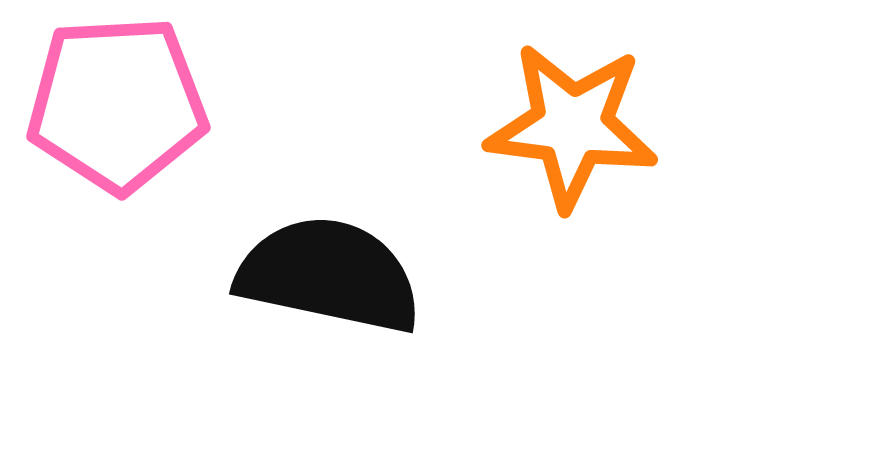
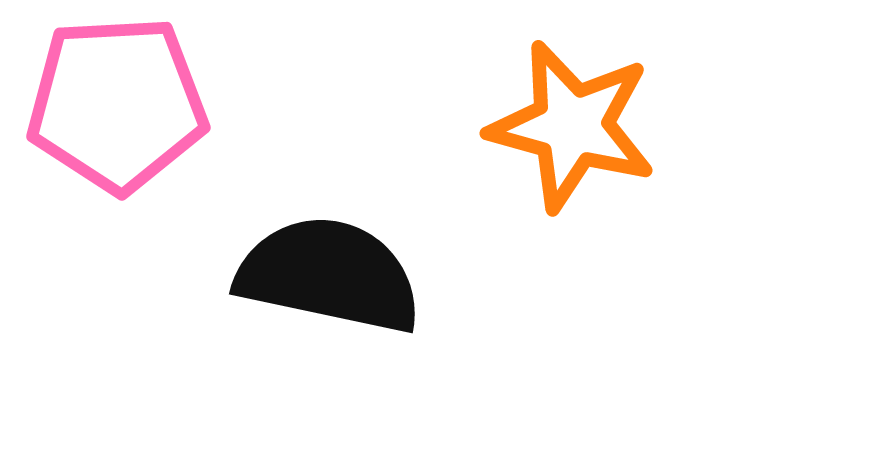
orange star: rotated 8 degrees clockwise
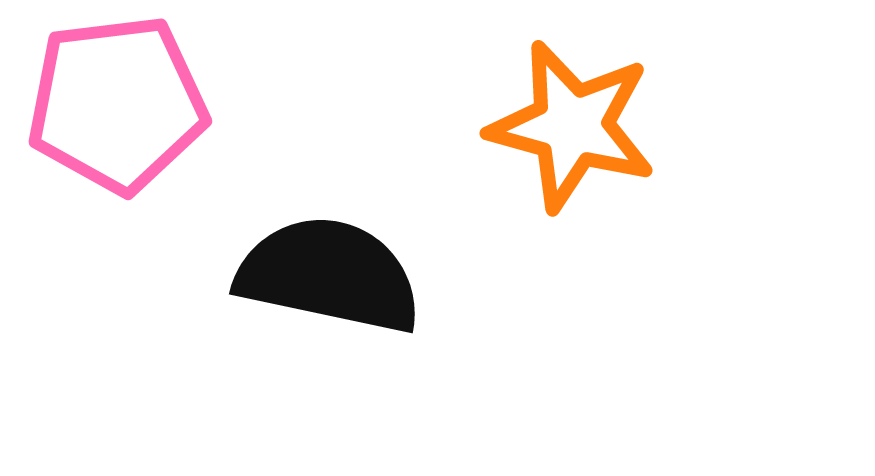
pink pentagon: rotated 4 degrees counterclockwise
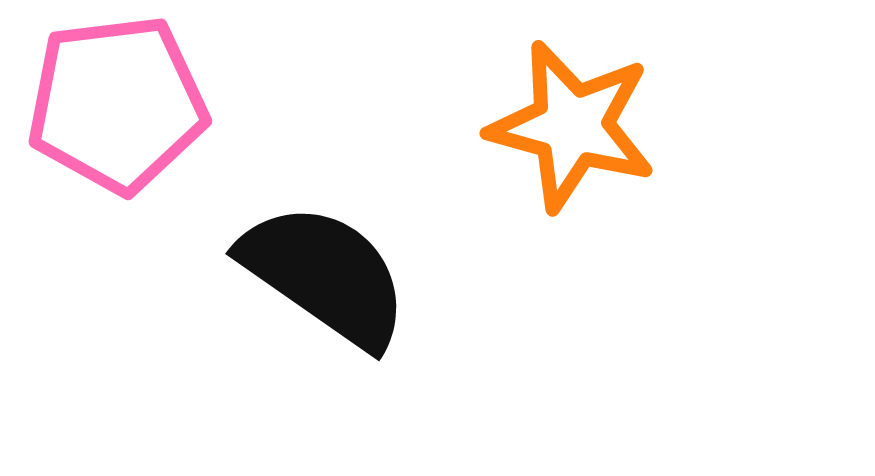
black semicircle: moved 4 px left; rotated 23 degrees clockwise
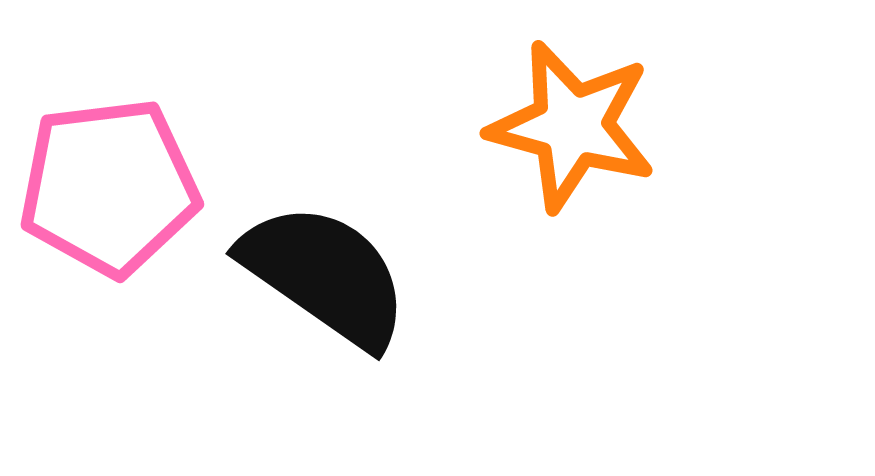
pink pentagon: moved 8 px left, 83 px down
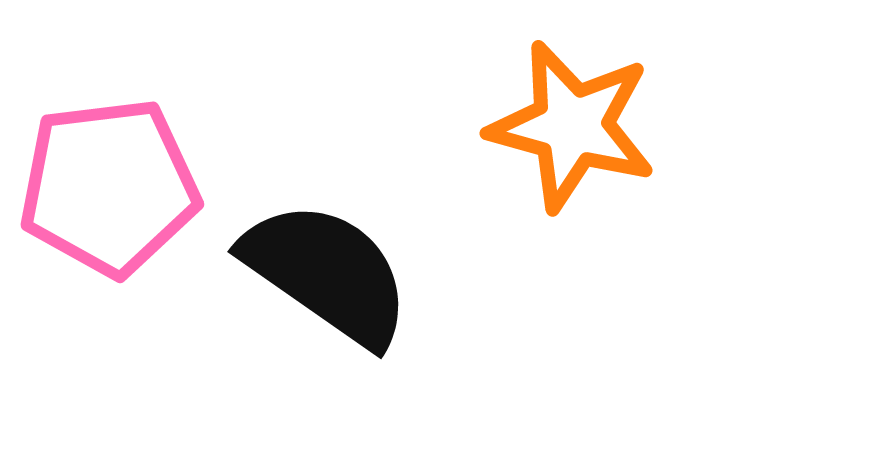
black semicircle: moved 2 px right, 2 px up
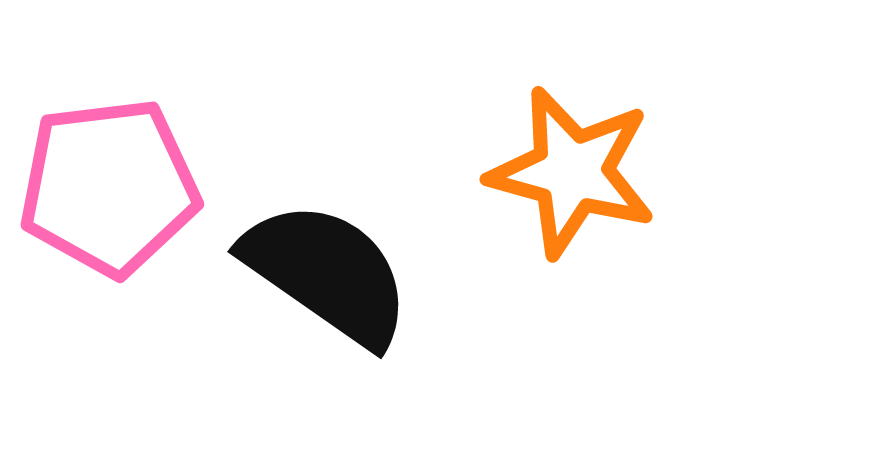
orange star: moved 46 px down
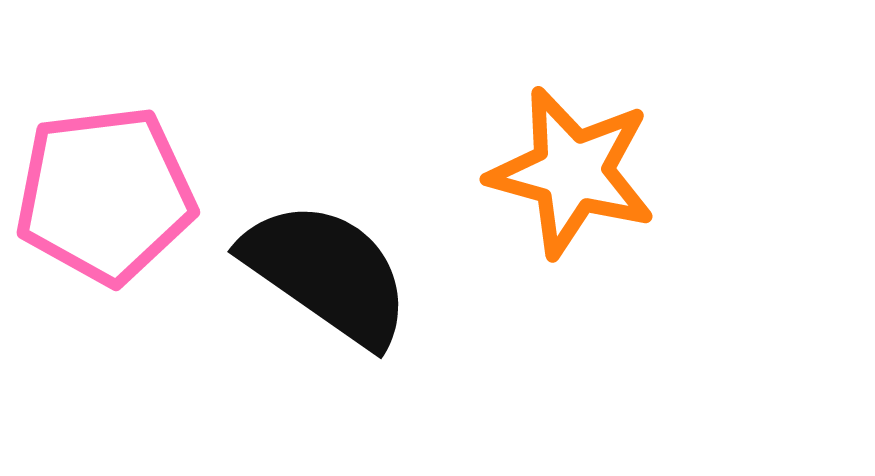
pink pentagon: moved 4 px left, 8 px down
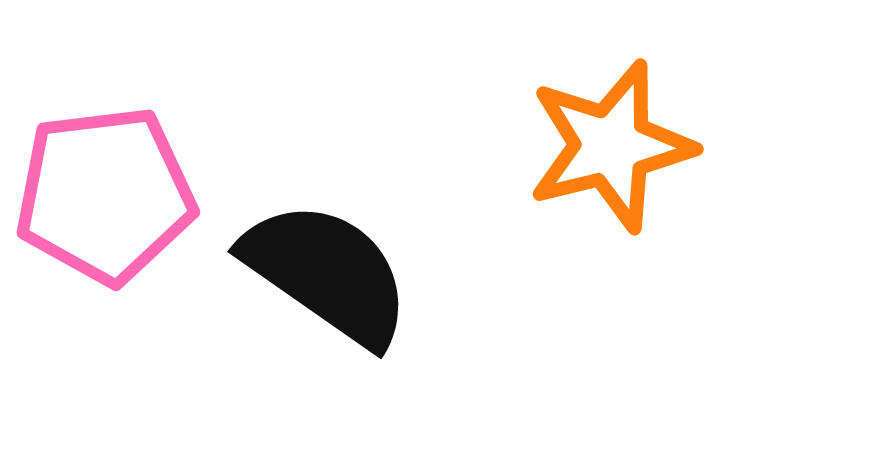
orange star: moved 39 px right, 26 px up; rotated 29 degrees counterclockwise
